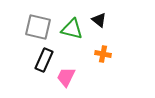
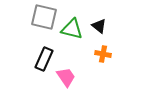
black triangle: moved 6 px down
gray square: moved 6 px right, 10 px up
black rectangle: moved 1 px up
pink trapezoid: rotated 120 degrees clockwise
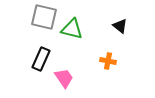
black triangle: moved 21 px right
orange cross: moved 5 px right, 7 px down
black rectangle: moved 3 px left
pink trapezoid: moved 2 px left, 1 px down
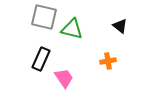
orange cross: rotated 21 degrees counterclockwise
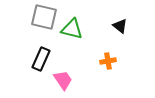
pink trapezoid: moved 1 px left, 2 px down
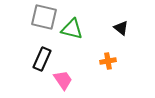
black triangle: moved 1 px right, 2 px down
black rectangle: moved 1 px right
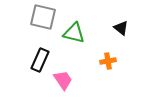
gray square: moved 1 px left
green triangle: moved 2 px right, 4 px down
black rectangle: moved 2 px left, 1 px down
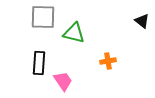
gray square: rotated 12 degrees counterclockwise
black triangle: moved 21 px right, 7 px up
black rectangle: moved 1 px left, 3 px down; rotated 20 degrees counterclockwise
pink trapezoid: moved 1 px down
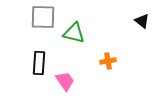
pink trapezoid: moved 2 px right
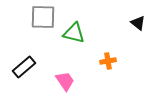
black triangle: moved 4 px left, 2 px down
black rectangle: moved 15 px left, 4 px down; rotated 45 degrees clockwise
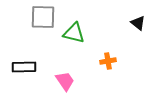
black rectangle: rotated 40 degrees clockwise
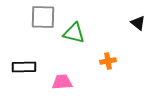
pink trapezoid: moved 3 px left, 1 px down; rotated 60 degrees counterclockwise
